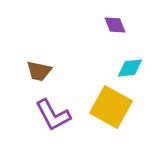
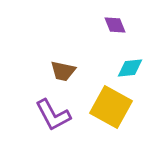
brown trapezoid: moved 24 px right
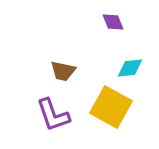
purple diamond: moved 2 px left, 3 px up
purple L-shape: rotated 9 degrees clockwise
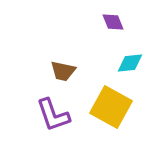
cyan diamond: moved 5 px up
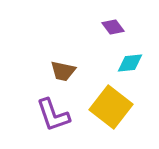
purple diamond: moved 5 px down; rotated 15 degrees counterclockwise
yellow square: rotated 9 degrees clockwise
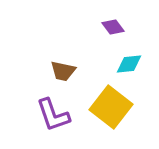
cyan diamond: moved 1 px left, 1 px down
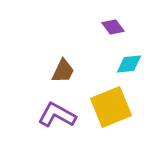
brown trapezoid: rotated 76 degrees counterclockwise
yellow square: rotated 30 degrees clockwise
purple L-shape: moved 4 px right; rotated 138 degrees clockwise
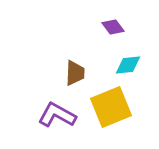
cyan diamond: moved 1 px left, 1 px down
brown trapezoid: moved 12 px right, 2 px down; rotated 24 degrees counterclockwise
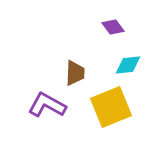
purple L-shape: moved 10 px left, 10 px up
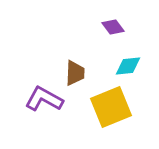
cyan diamond: moved 1 px down
purple L-shape: moved 3 px left, 6 px up
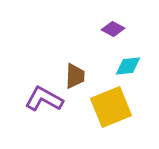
purple diamond: moved 2 px down; rotated 25 degrees counterclockwise
brown trapezoid: moved 3 px down
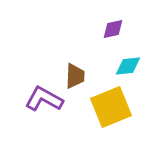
purple diamond: rotated 40 degrees counterclockwise
